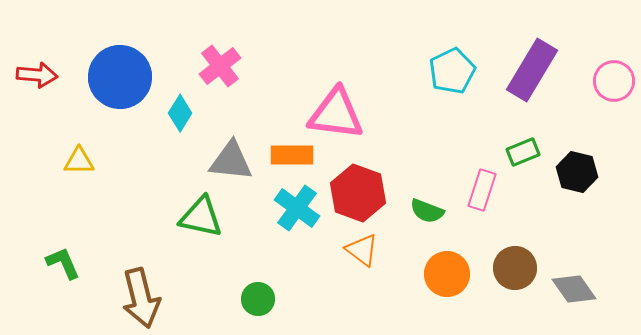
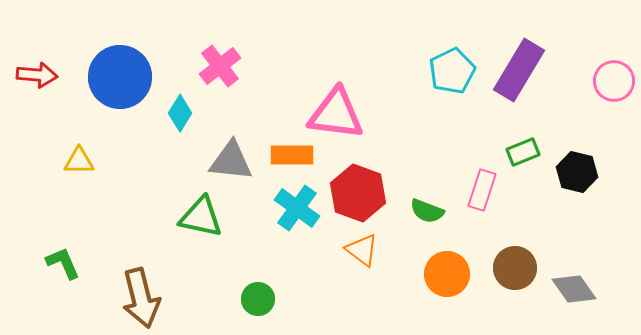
purple rectangle: moved 13 px left
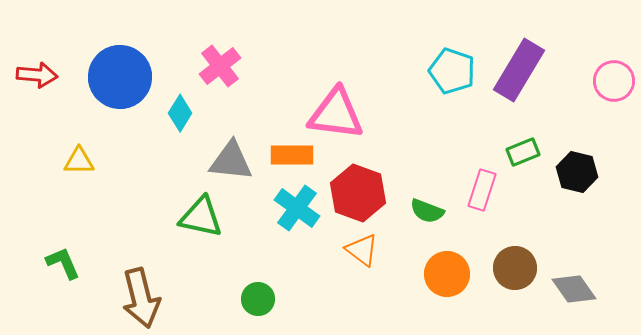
cyan pentagon: rotated 27 degrees counterclockwise
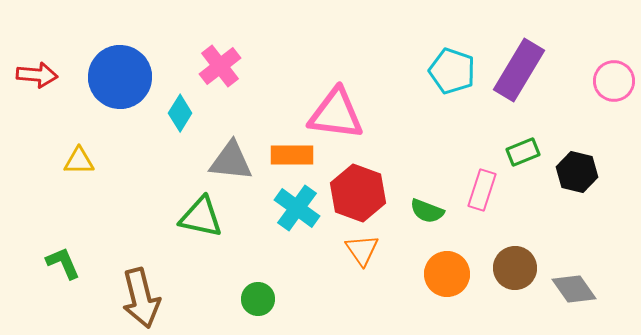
orange triangle: rotated 18 degrees clockwise
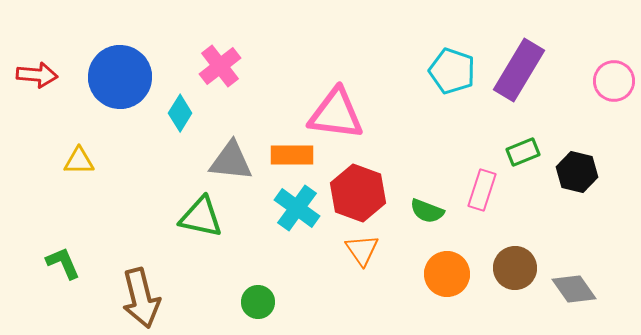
green circle: moved 3 px down
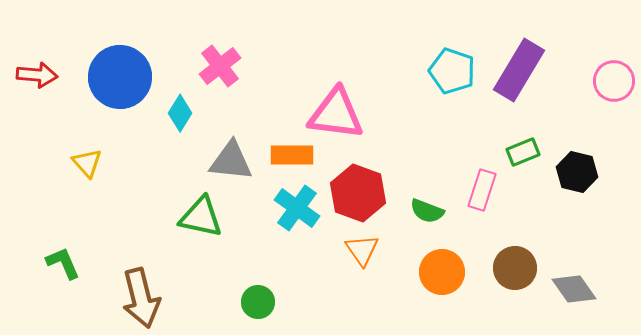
yellow triangle: moved 8 px right, 2 px down; rotated 48 degrees clockwise
orange circle: moved 5 px left, 2 px up
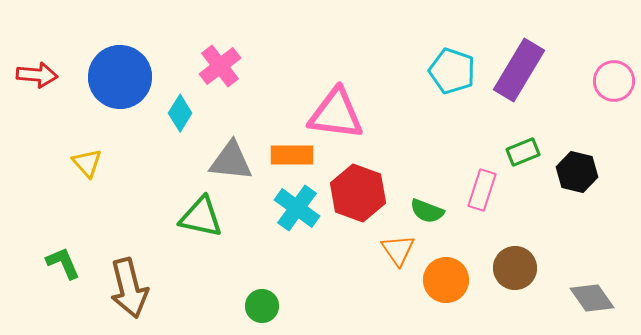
orange triangle: moved 36 px right
orange circle: moved 4 px right, 8 px down
gray diamond: moved 18 px right, 9 px down
brown arrow: moved 12 px left, 10 px up
green circle: moved 4 px right, 4 px down
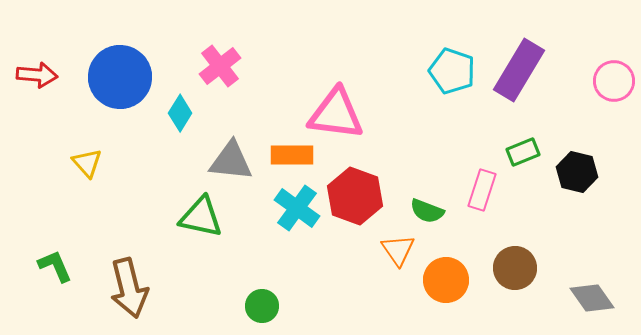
red hexagon: moved 3 px left, 3 px down
green L-shape: moved 8 px left, 3 px down
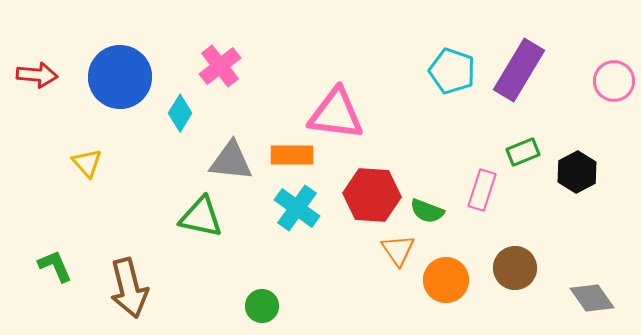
black hexagon: rotated 18 degrees clockwise
red hexagon: moved 17 px right, 1 px up; rotated 16 degrees counterclockwise
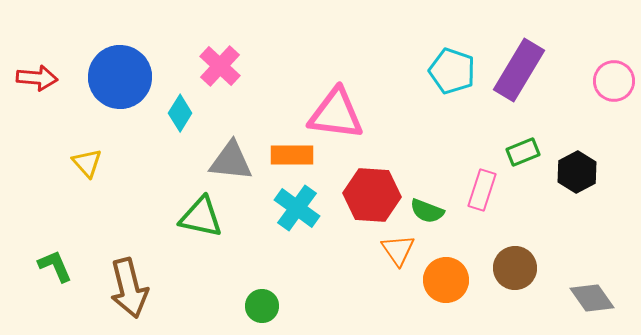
pink cross: rotated 9 degrees counterclockwise
red arrow: moved 3 px down
